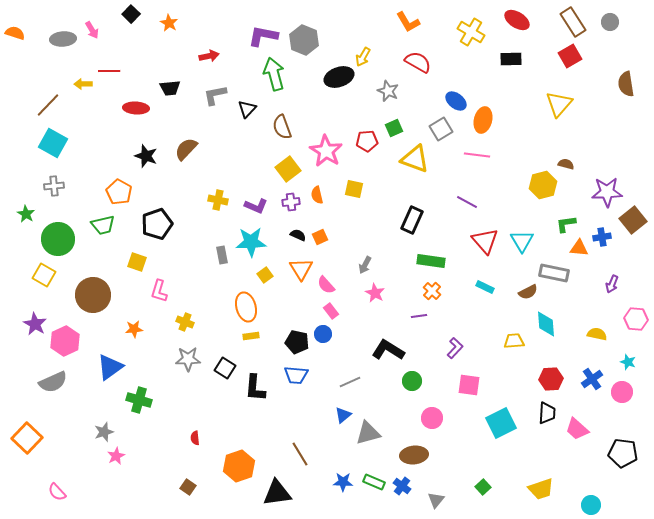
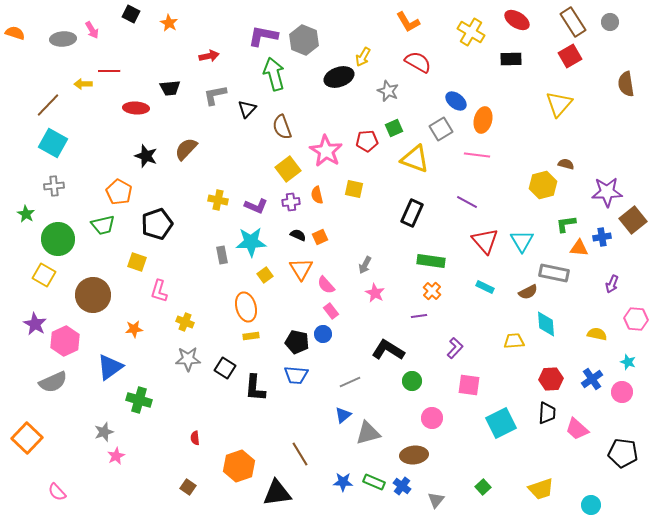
black square at (131, 14): rotated 18 degrees counterclockwise
black rectangle at (412, 220): moved 7 px up
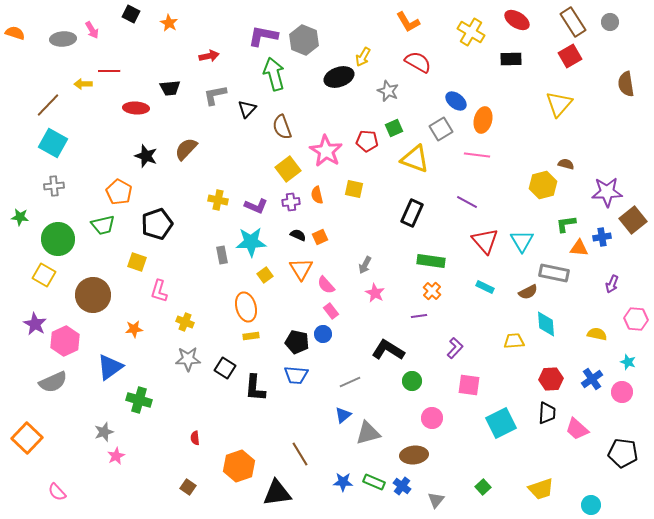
red pentagon at (367, 141): rotated 10 degrees clockwise
green star at (26, 214): moved 6 px left, 3 px down; rotated 24 degrees counterclockwise
